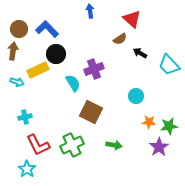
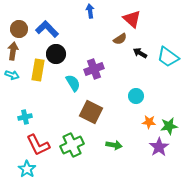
cyan trapezoid: moved 1 px left, 8 px up; rotated 10 degrees counterclockwise
yellow rectangle: rotated 55 degrees counterclockwise
cyan arrow: moved 5 px left, 7 px up
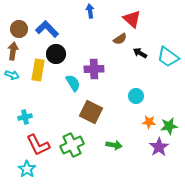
purple cross: rotated 18 degrees clockwise
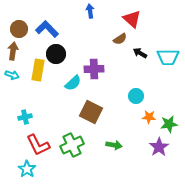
cyan trapezoid: rotated 35 degrees counterclockwise
cyan semicircle: rotated 78 degrees clockwise
orange star: moved 5 px up
green star: moved 2 px up
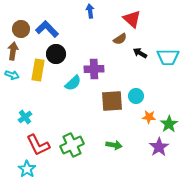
brown circle: moved 2 px right
brown square: moved 21 px right, 11 px up; rotated 30 degrees counterclockwise
cyan cross: rotated 24 degrees counterclockwise
green star: rotated 24 degrees counterclockwise
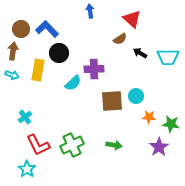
black circle: moved 3 px right, 1 px up
green star: moved 2 px right; rotated 30 degrees counterclockwise
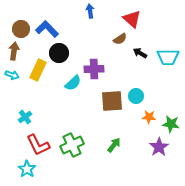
brown arrow: moved 1 px right
yellow rectangle: rotated 15 degrees clockwise
green arrow: rotated 63 degrees counterclockwise
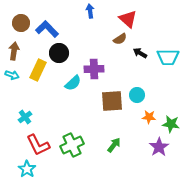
red triangle: moved 4 px left
brown circle: moved 6 px up
cyan circle: moved 1 px right, 1 px up
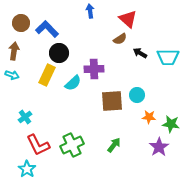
yellow rectangle: moved 9 px right, 5 px down
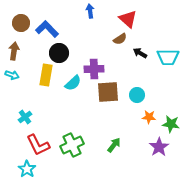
yellow rectangle: moved 1 px left; rotated 15 degrees counterclockwise
brown square: moved 4 px left, 9 px up
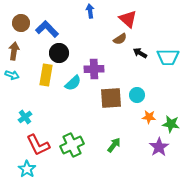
brown square: moved 3 px right, 6 px down
